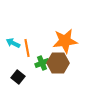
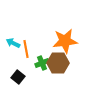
orange line: moved 1 px left, 1 px down
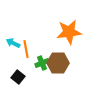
orange star: moved 4 px right, 9 px up
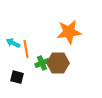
black square: moved 1 px left; rotated 24 degrees counterclockwise
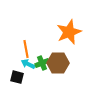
orange star: rotated 15 degrees counterclockwise
cyan arrow: moved 15 px right, 21 px down
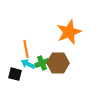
black square: moved 2 px left, 3 px up
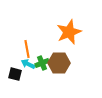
orange line: moved 1 px right
brown hexagon: moved 1 px right
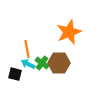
green cross: rotated 32 degrees counterclockwise
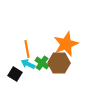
orange star: moved 3 px left, 12 px down
black square: rotated 16 degrees clockwise
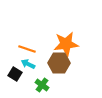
orange star: rotated 15 degrees clockwise
orange line: rotated 60 degrees counterclockwise
green cross: moved 22 px down
